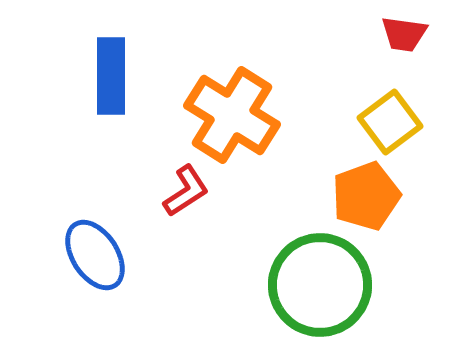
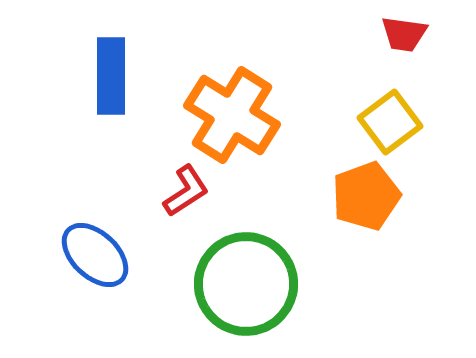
blue ellipse: rotated 14 degrees counterclockwise
green circle: moved 74 px left, 1 px up
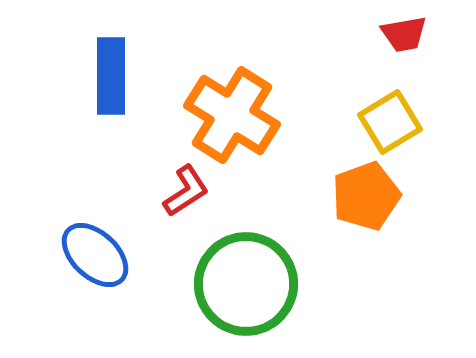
red trapezoid: rotated 18 degrees counterclockwise
yellow square: rotated 6 degrees clockwise
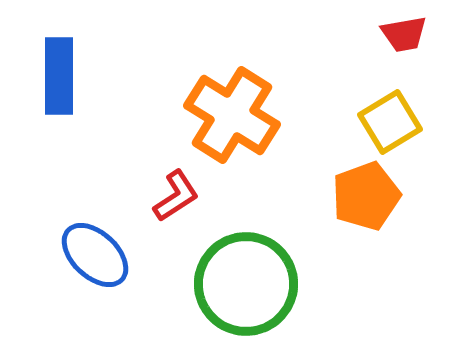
blue rectangle: moved 52 px left
red L-shape: moved 10 px left, 5 px down
